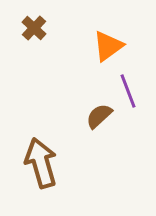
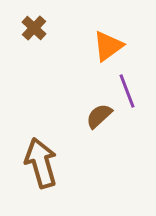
purple line: moved 1 px left
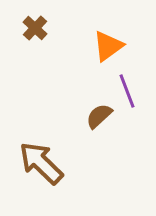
brown cross: moved 1 px right
brown arrow: rotated 30 degrees counterclockwise
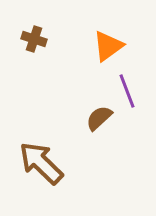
brown cross: moved 1 px left, 11 px down; rotated 25 degrees counterclockwise
brown semicircle: moved 2 px down
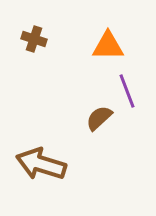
orange triangle: rotated 36 degrees clockwise
brown arrow: moved 1 px down; rotated 27 degrees counterclockwise
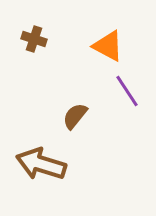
orange triangle: rotated 28 degrees clockwise
purple line: rotated 12 degrees counterclockwise
brown semicircle: moved 24 px left, 2 px up; rotated 8 degrees counterclockwise
